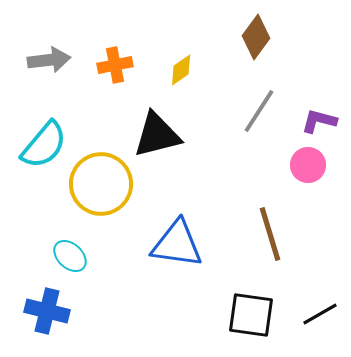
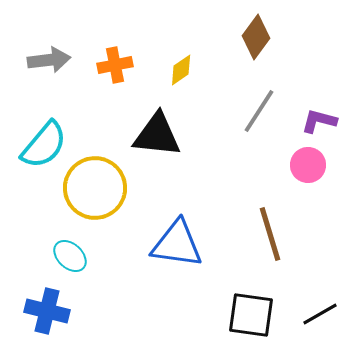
black triangle: rotated 20 degrees clockwise
yellow circle: moved 6 px left, 4 px down
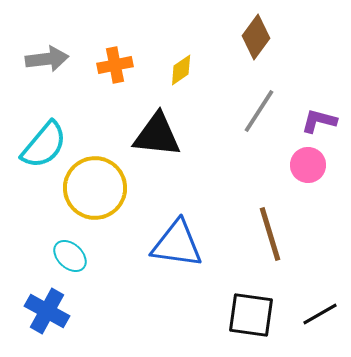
gray arrow: moved 2 px left, 1 px up
blue cross: rotated 15 degrees clockwise
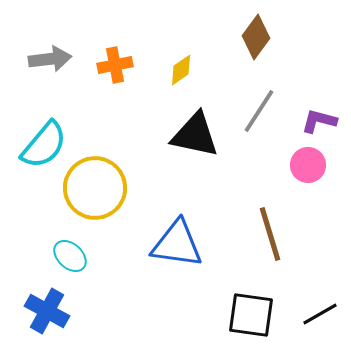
gray arrow: moved 3 px right
black triangle: moved 38 px right; rotated 6 degrees clockwise
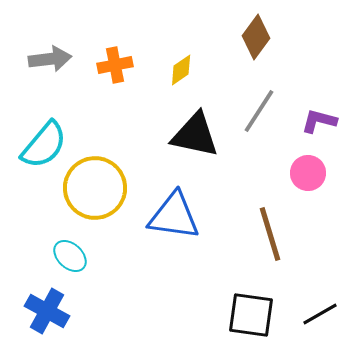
pink circle: moved 8 px down
blue triangle: moved 3 px left, 28 px up
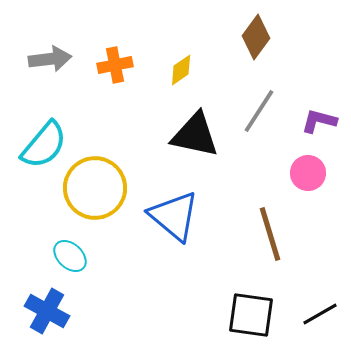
blue triangle: rotated 32 degrees clockwise
